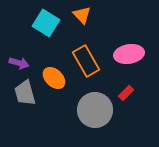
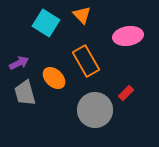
pink ellipse: moved 1 px left, 18 px up
purple arrow: rotated 42 degrees counterclockwise
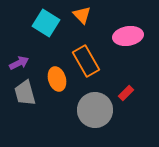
orange ellipse: moved 3 px right, 1 px down; rotated 30 degrees clockwise
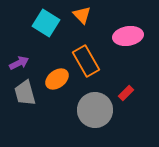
orange ellipse: rotated 70 degrees clockwise
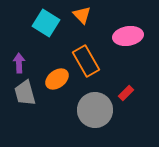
purple arrow: rotated 66 degrees counterclockwise
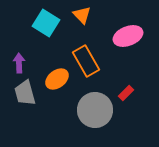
pink ellipse: rotated 12 degrees counterclockwise
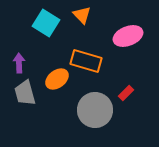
orange rectangle: rotated 44 degrees counterclockwise
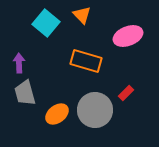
cyan square: rotated 8 degrees clockwise
orange ellipse: moved 35 px down
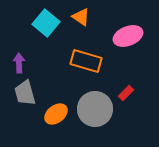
orange triangle: moved 1 px left, 2 px down; rotated 12 degrees counterclockwise
gray circle: moved 1 px up
orange ellipse: moved 1 px left
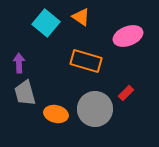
orange ellipse: rotated 50 degrees clockwise
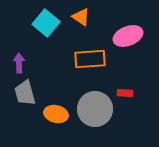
orange rectangle: moved 4 px right, 2 px up; rotated 20 degrees counterclockwise
red rectangle: moved 1 px left; rotated 49 degrees clockwise
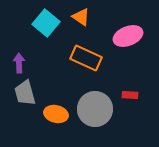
orange rectangle: moved 4 px left, 1 px up; rotated 28 degrees clockwise
red rectangle: moved 5 px right, 2 px down
